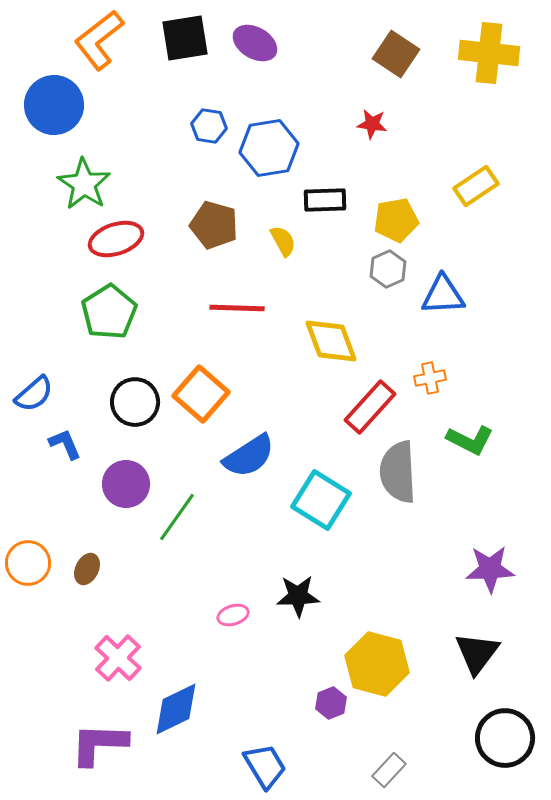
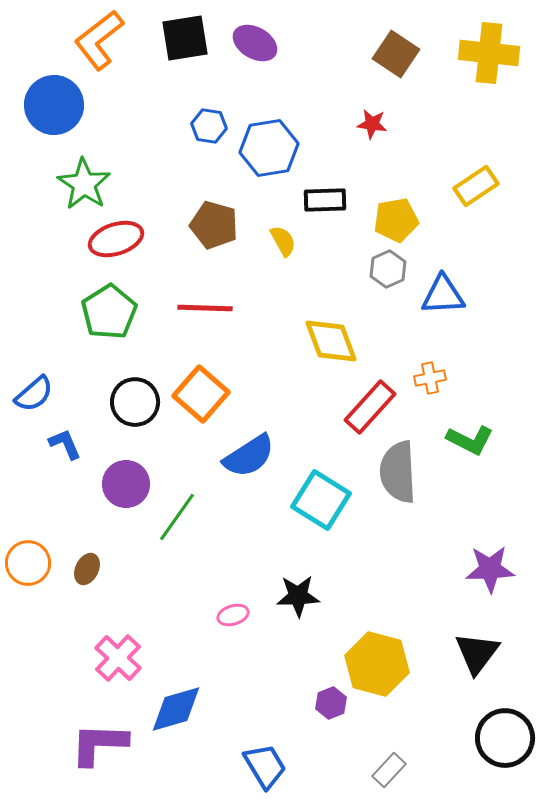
red line at (237, 308): moved 32 px left
blue diamond at (176, 709): rotated 10 degrees clockwise
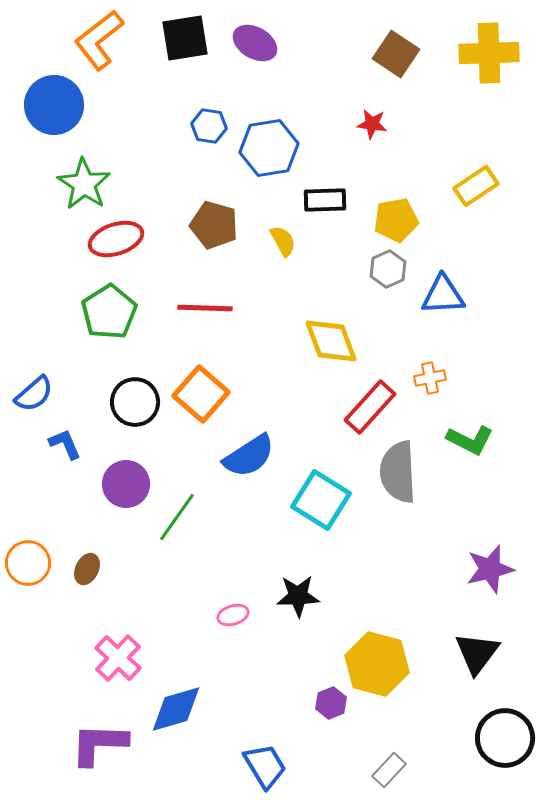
yellow cross at (489, 53): rotated 8 degrees counterclockwise
purple star at (490, 569): rotated 12 degrees counterclockwise
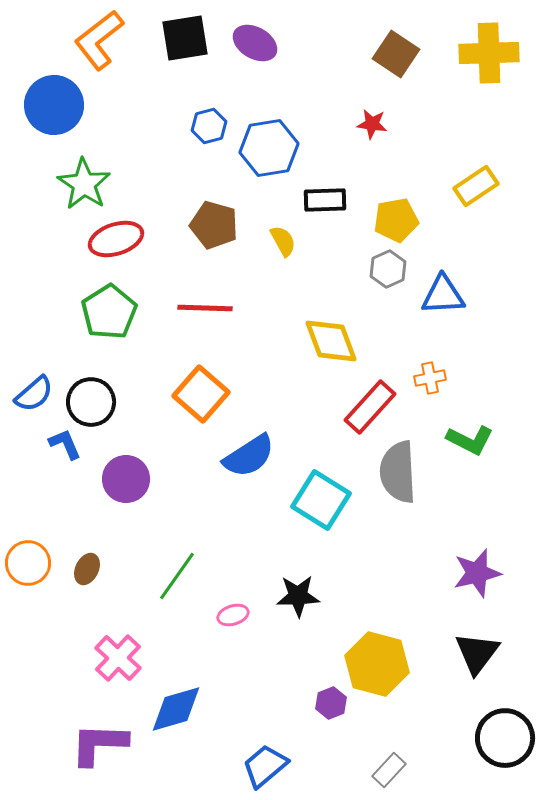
blue hexagon at (209, 126): rotated 24 degrees counterclockwise
black circle at (135, 402): moved 44 px left
purple circle at (126, 484): moved 5 px up
green line at (177, 517): moved 59 px down
purple star at (490, 569): moved 13 px left, 4 px down
blue trapezoid at (265, 766): rotated 99 degrees counterclockwise
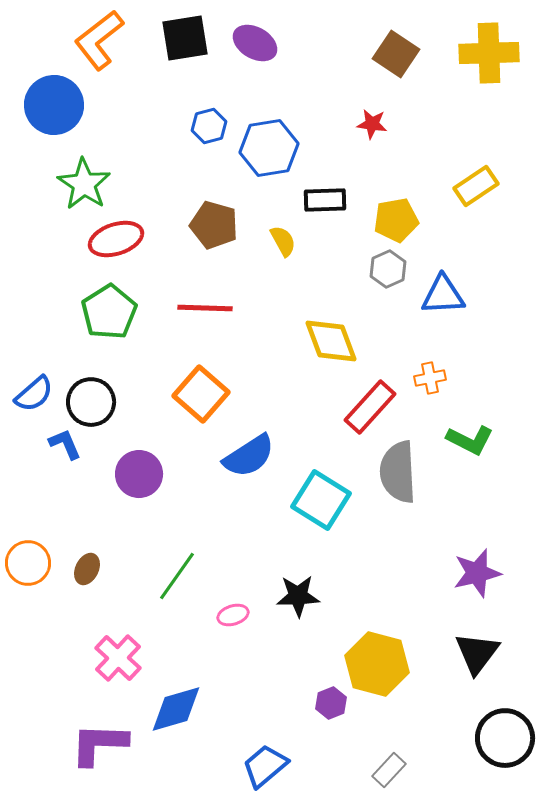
purple circle at (126, 479): moved 13 px right, 5 px up
